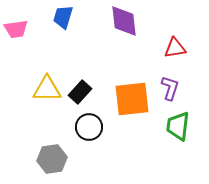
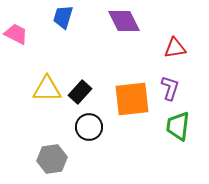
purple diamond: rotated 20 degrees counterclockwise
pink trapezoid: moved 5 px down; rotated 145 degrees counterclockwise
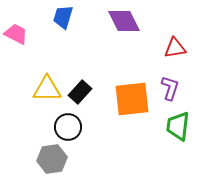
black circle: moved 21 px left
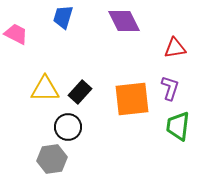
yellow triangle: moved 2 px left
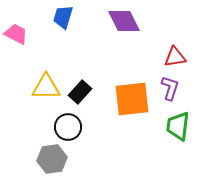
red triangle: moved 9 px down
yellow triangle: moved 1 px right, 2 px up
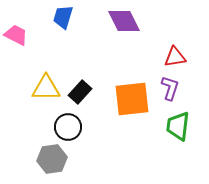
pink trapezoid: moved 1 px down
yellow triangle: moved 1 px down
